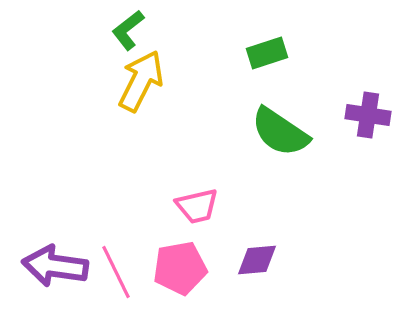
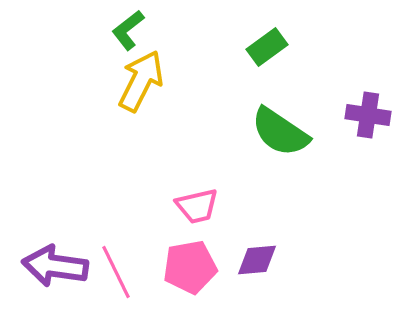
green rectangle: moved 6 px up; rotated 18 degrees counterclockwise
pink pentagon: moved 10 px right, 1 px up
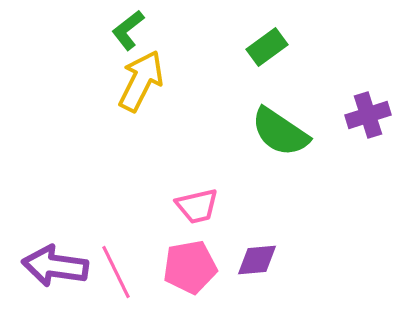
purple cross: rotated 27 degrees counterclockwise
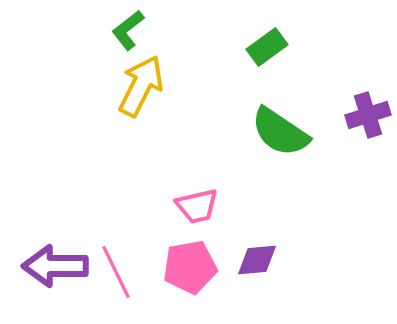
yellow arrow: moved 5 px down
purple arrow: rotated 8 degrees counterclockwise
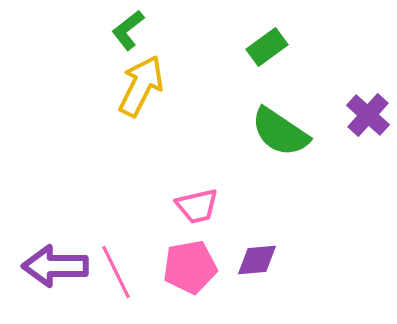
purple cross: rotated 30 degrees counterclockwise
